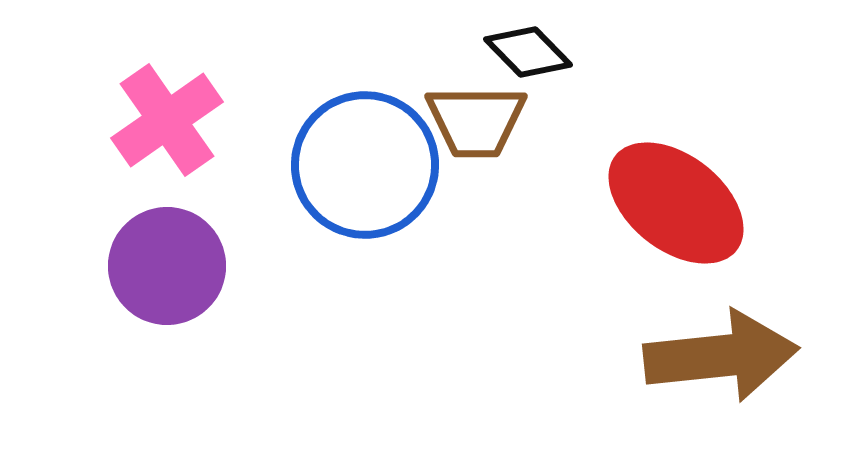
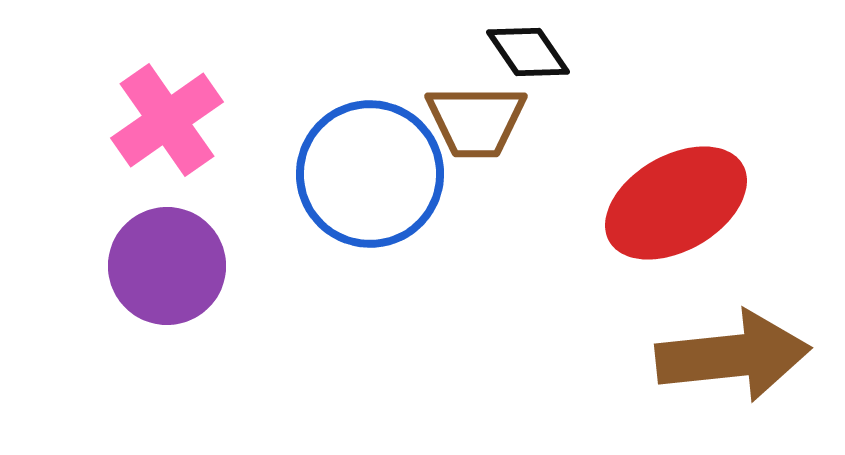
black diamond: rotated 10 degrees clockwise
blue circle: moved 5 px right, 9 px down
red ellipse: rotated 68 degrees counterclockwise
brown arrow: moved 12 px right
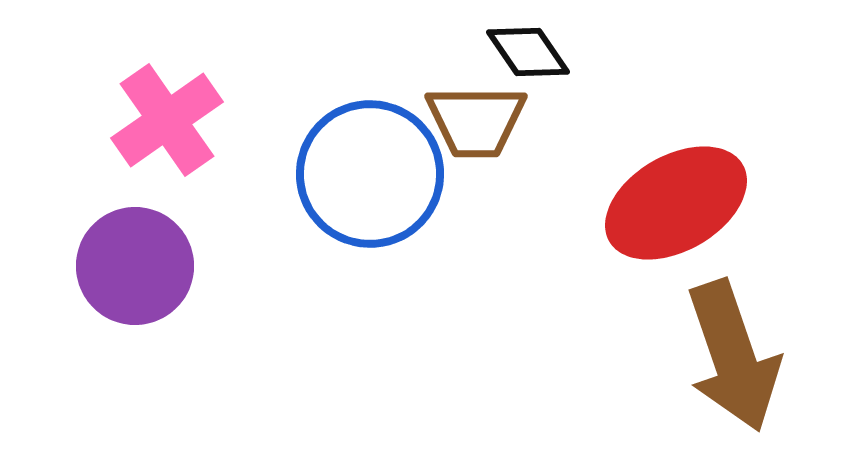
purple circle: moved 32 px left
brown arrow: rotated 77 degrees clockwise
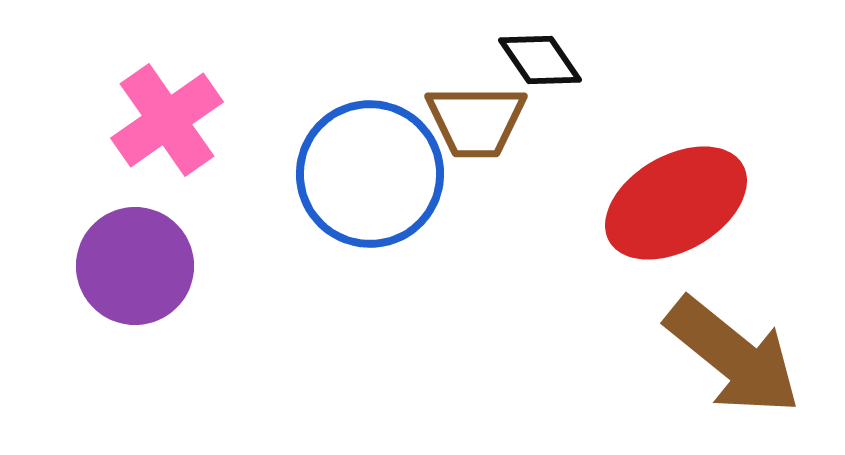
black diamond: moved 12 px right, 8 px down
brown arrow: rotated 32 degrees counterclockwise
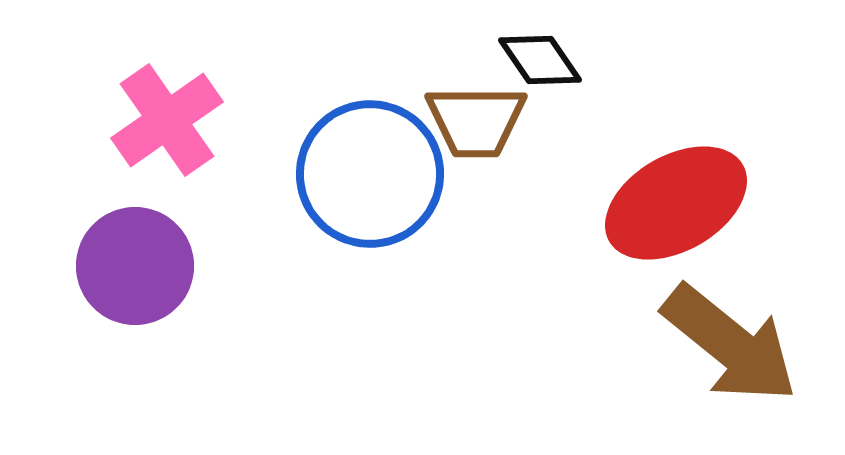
brown arrow: moved 3 px left, 12 px up
